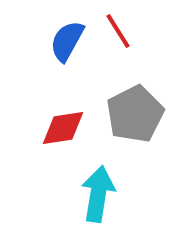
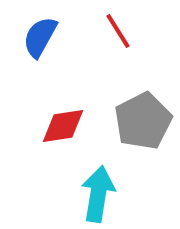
blue semicircle: moved 27 px left, 4 px up
gray pentagon: moved 8 px right, 7 px down
red diamond: moved 2 px up
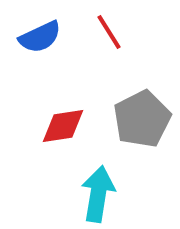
red line: moved 9 px left, 1 px down
blue semicircle: rotated 144 degrees counterclockwise
gray pentagon: moved 1 px left, 2 px up
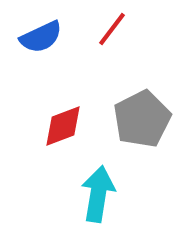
red line: moved 3 px right, 3 px up; rotated 69 degrees clockwise
blue semicircle: moved 1 px right
red diamond: rotated 12 degrees counterclockwise
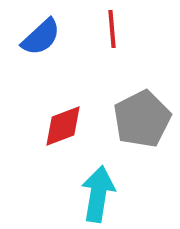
red line: rotated 42 degrees counterclockwise
blue semicircle: rotated 18 degrees counterclockwise
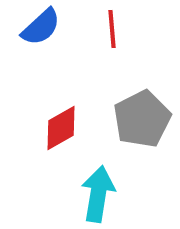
blue semicircle: moved 10 px up
red diamond: moved 2 px left, 2 px down; rotated 9 degrees counterclockwise
